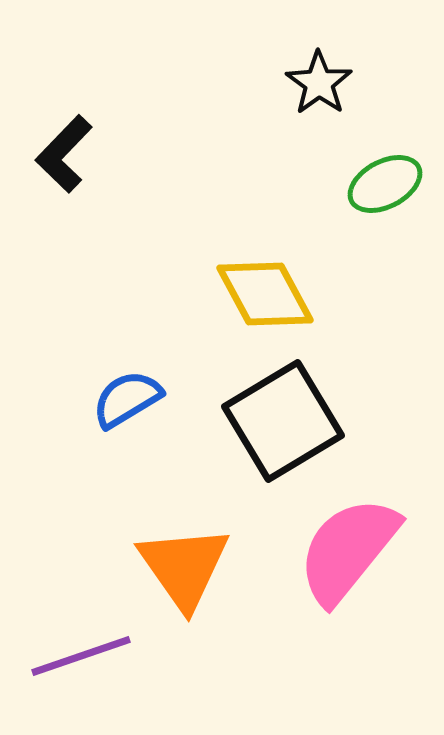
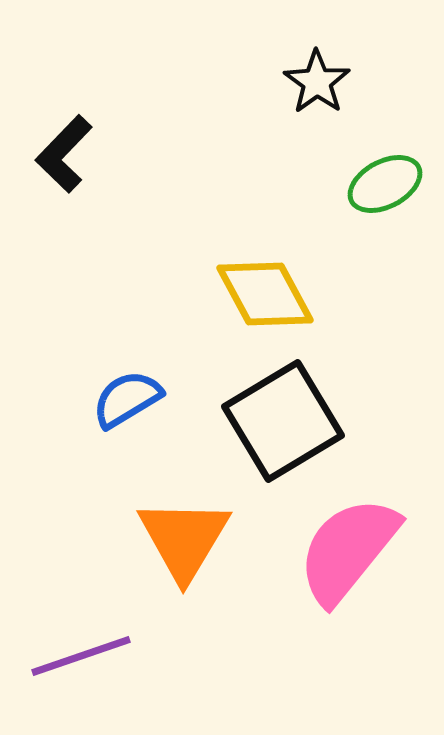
black star: moved 2 px left, 1 px up
orange triangle: moved 28 px up; rotated 6 degrees clockwise
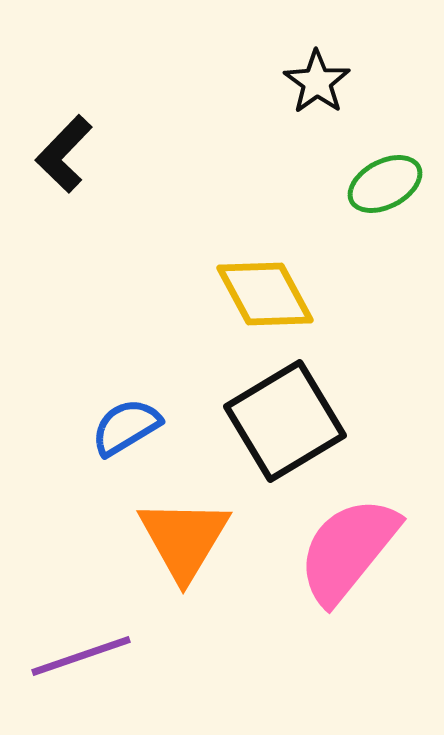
blue semicircle: moved 1 px left, 28 px down
black square: moved 2 px right
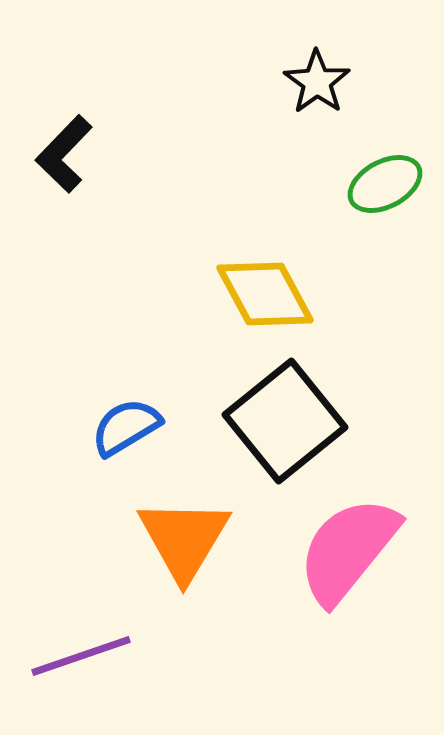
black square: rotated 8 degrees counterclockwise
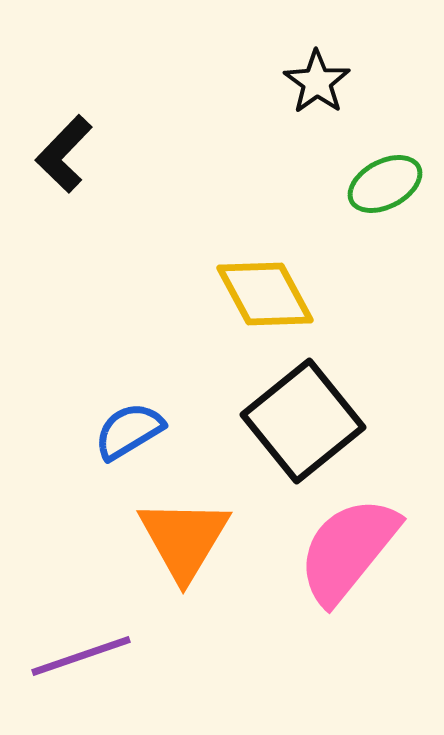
black square: moved 18 px right
blue semicircle: moved 3 px right, 4 px down
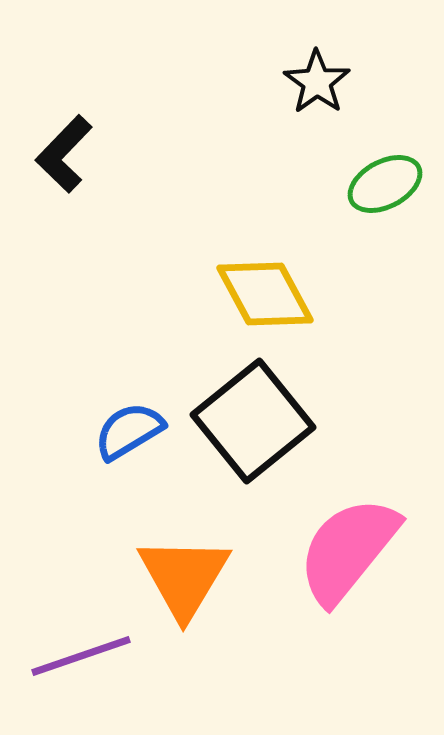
black square: moved 50 px left
orange triangle: moved 38 px down
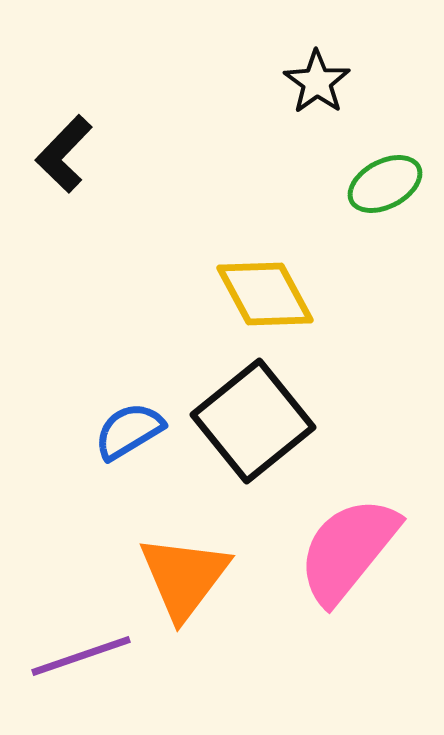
orange triangle: rotated 6 degrees clockwise
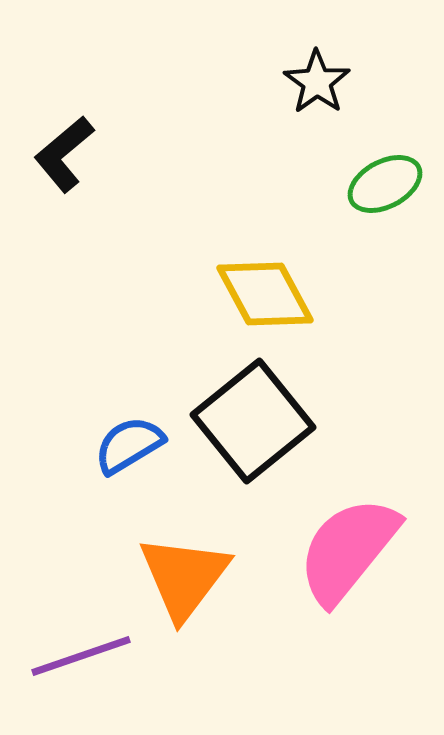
black L-shape: rotated 6 degrees clockwise
blue semicircle: moved 14 px down
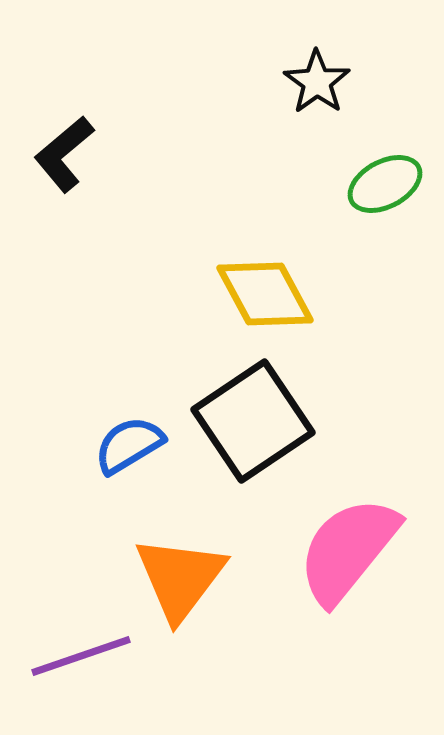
black square: rotated 5 degrees clockwise
orange triangle: moved 4 px left, 1 px down
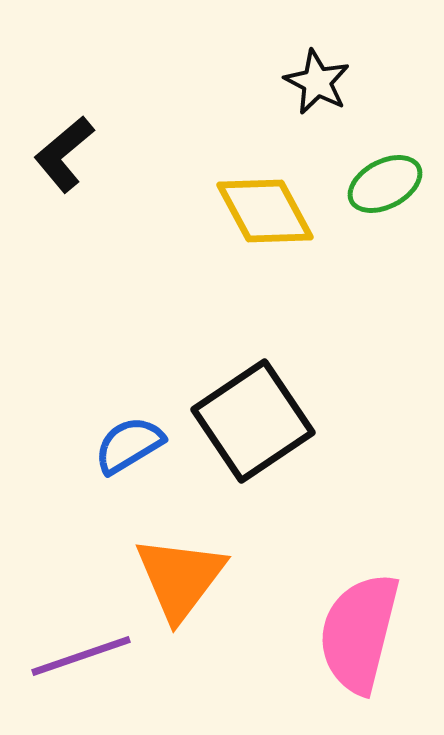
black star: rotated 8 degrees counterclockwise
yellow diamond: moved 83 px up
pink semicircle: moved 11 px right, 83 px down; rotated 25 degrees counterclockwise
